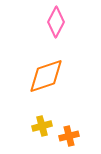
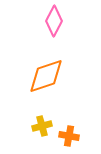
pink diamond: moved 2 px left, 1 px up
orange cross: rotated 24 degrees clockwise
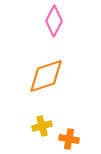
orange cross: moved 3 px down
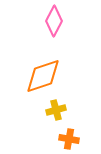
orange diamond: moved 3 px left
yellow cross: moved 14 px right, 16 px up
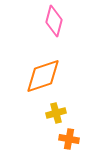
pink diamond: rotated 12 degrees counterclockwise
yellow cross: moved 3 px down
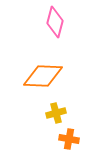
pink diamond: moved 1 px right, 1 px down
orange diamond: rotated 21 degrees clockwise
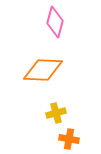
orange diamond: moved 6 px up
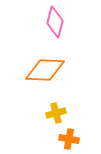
orange diamond: moved 2 px right
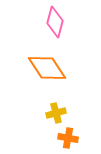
orange diamond: moved 2 px right, 2 px up; rotated 54 degrees clockwise
orange cross: moved 1 px left, 1 px up
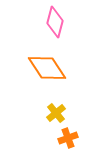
yellow cross: rotated 24 degrees counterclockwise
orange cross: rotated 30 degrees counterclockwise
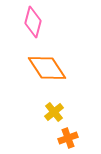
pink diamond: moved 22 px left
yellow cross: moved 2 px left, 1 px up
